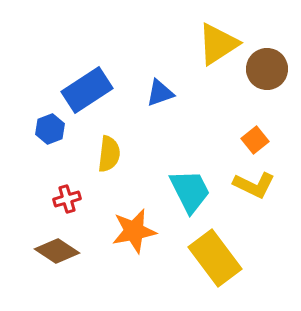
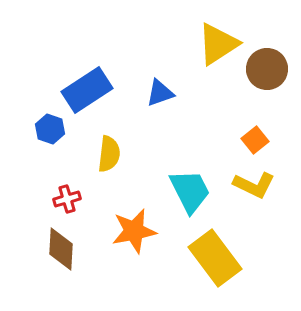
blue hexagon: rotated 20 degrees counterclockwise
brown diamond: moved 4 px right, 2 px up; rotated 60 degrees clockwise
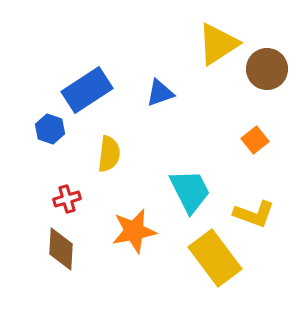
yellow L-shape: moved 29 px down; rotated 6 degrees counterclockwise
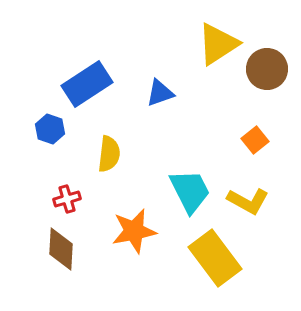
blue rectangle: moved 6 px up
yellow L-shape: moved 6 px left, 13 px up; rotated 9 degrees clockwise
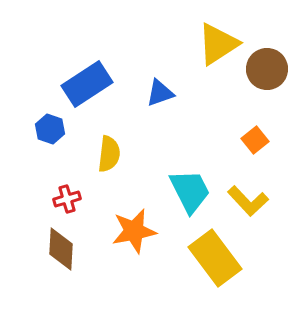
yellow L-shape: rotated 18 degrees clockwise
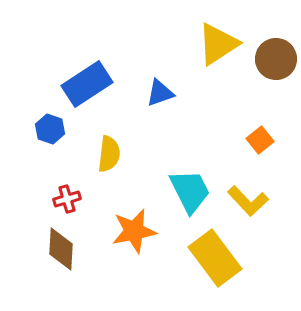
brown circle: moved 9 px right, 10 px up
orange square: moved 5 px right
